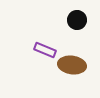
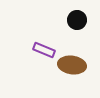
purple rectangle: moved 1 px left
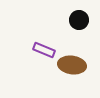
black circle: moved 2 px right
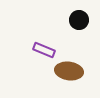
brown ellipse: moved 3 px left, 6 px down
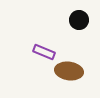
purple rectangle: moved 2 px down
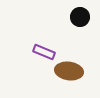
black circle: moved 1 px right, 3 px up
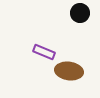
black circle: moved 4 px up
